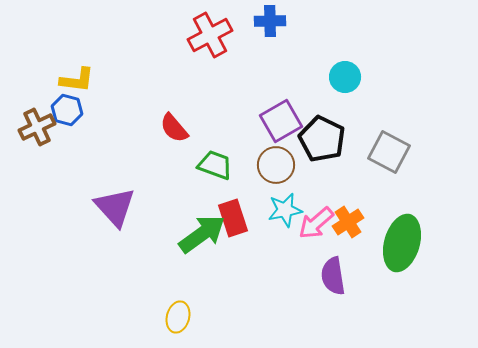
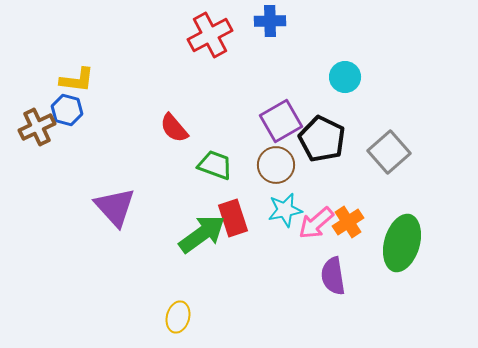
gray square: rotated 21 degrees clockwise
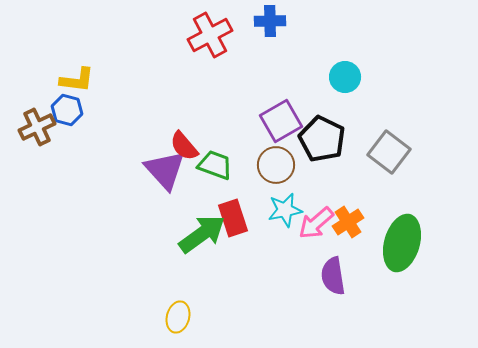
red semicircle: moved 10 px right, 18 px down
gray square: rotated 12 degrees counterclockwise
purple triangle: moved 50 px right, 37 px up
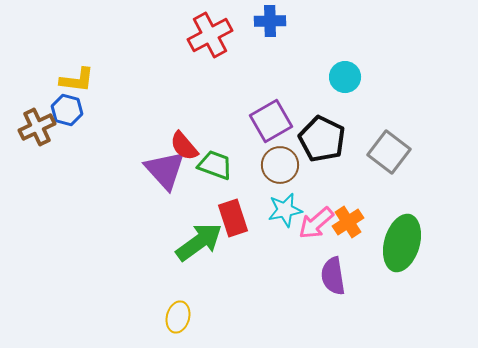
purple square: moved 10 px left
brown circle: moved 4 px right
green arrow: moved 3 px left, 8 px down
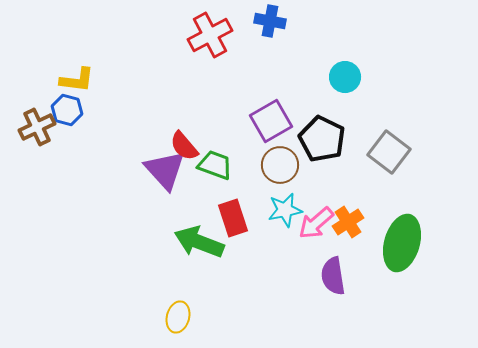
blue cross: rotated 12 degrees clockwise
green arrow: rotated 123 degrees counterclockwise
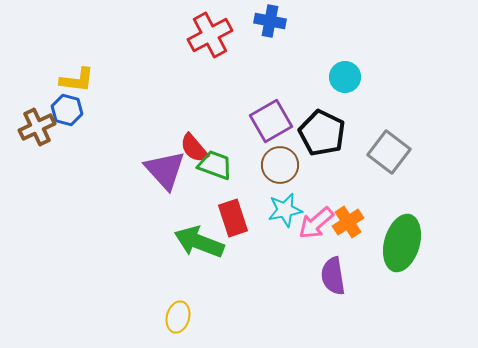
black pentagon: moved 6 px up
red semicircle: moved 10 px right, 2 px down
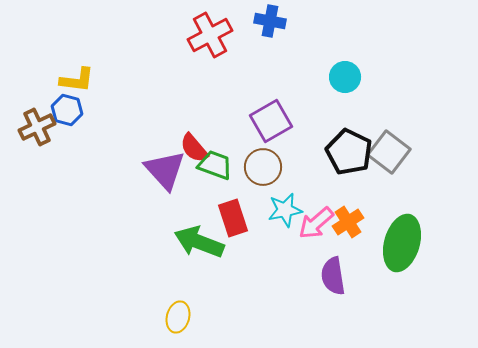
black pentagon: moved 27 px right, 19 px down
brown circle: moved 17 px left, 2 px down
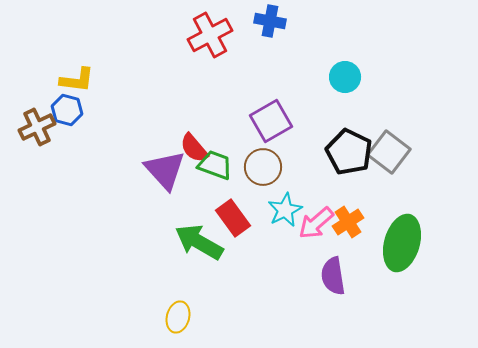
cyan star: rotated 16 degrees counterclockwise
red rectangle: rotated 18 degrees counterclockwise
green arrow: rotated 9 degrees clockwise
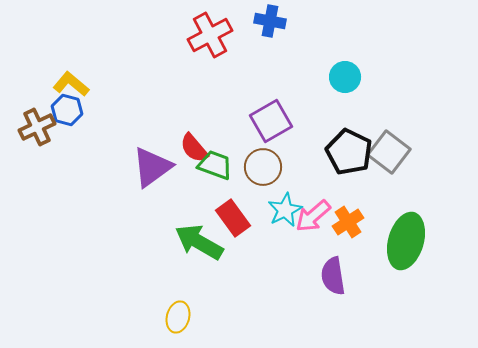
yellow L-shape: moved 6 px left, 4 px down; rotated 147 degrees counterclockwise
purple triangle: moved 13 px left, 3 px up; rotated 36 degrees clockwise
pink arrow: moved 3 px left, 7 px up
green ellipse: moved 4 px right, 2 px up
